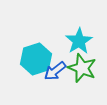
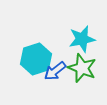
cyan star: moved 3 px right, 2 px up; rotated 20 degrees clockwise
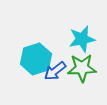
green star: rotated 24 degrees counterclockwise
